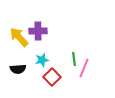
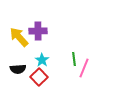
cyan star: rotated 24 degrees counterclockwise
red square: moved 13 px left
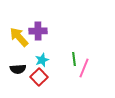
cyan star: rotated 16 degrees clockwise
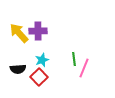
yellow arrow: moved 4 px up
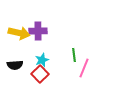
yellow arrow: rotated 145 degrees clockwise
green line: moved 4 px up
black semicircle: moved 3 px left, 4 px up
red square: moved 1 px right, 3 px up
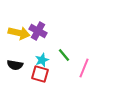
purple cross: rotated 30 degrees clockwise
green line: moved 10 px left; rotated 32 degrees counterclockwise
black semicircle: rotated 14 degrees clockwise
red square: rotated 30 degrees counterclockwise
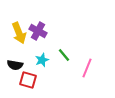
yellow arrow: rotated 55 degrees clockwise
pink line: moved 3 px right
red square: moved 12 px left, 6 px down
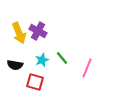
green line: moved 2 px left, 3 px down
red square: moved 7 px right, 2 px down
